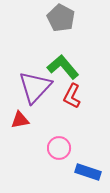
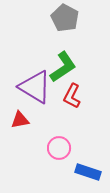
gray pentagon: moved 4 px right
green L-shape: rotated 96 degrees clockwise
purple triangle: rotated 42 degrees counterclockwise
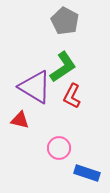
gray pentagon: moved 3 px down
red triangle: rotated 24 degrees clockwise
blue rectangle: moved 1 px left, 1 px down
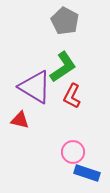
pink circle: moved 14 px right, 4 px down
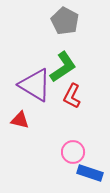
purple triangle: moved 2 px up
blue rectangle: moved 3 px right
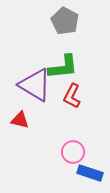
green L-shape: rotated 28 degrees clockwise
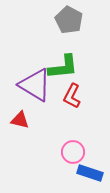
gray pentagon: moved 4 px right, 1 px up
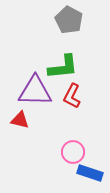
purple triangle: moved 6 px down; rotated 30 degrees counterclockwise
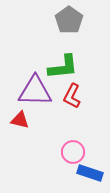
gray pentagon: rotated 8 degrees clockwise
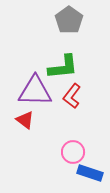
red L-shape: rotated 10 degrees clockwise
red triangle: moved 5 px right; rotated 24 degrees clockwise
